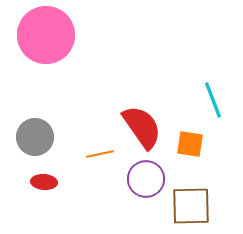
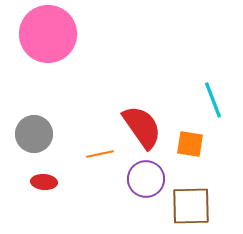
pink circle: moved 2 px right, 1 px up
gray circle: moved 1 px left, 3 px up
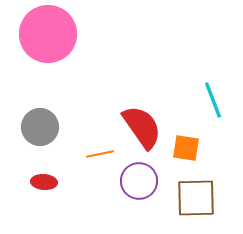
gray circle: moved 6 px right, 7 px up
orange square: moved 4 px left, 4 px down
purple circle: moved 7 px left, 2 px down
brown square: moved 5 px right, 8 px up
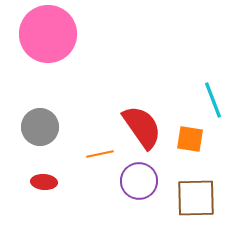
orange square: moved 4 px right, 9 px up
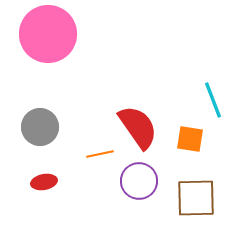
red semicircle: moved 4 px left
red ellipse: rotated 15 degrees counterclockwise
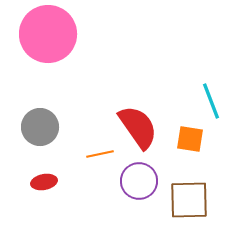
cyan line: moved 2 px left, 1 px down
brown square: moved 7 px left, 2 px down
